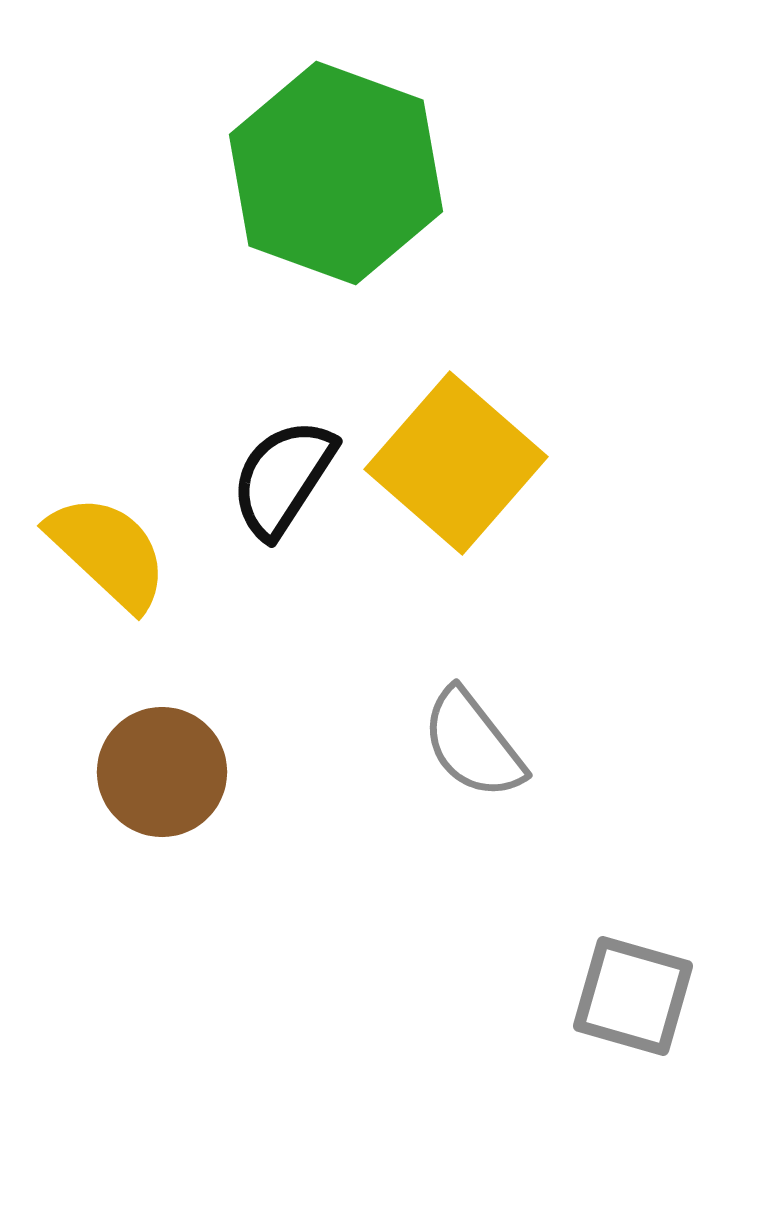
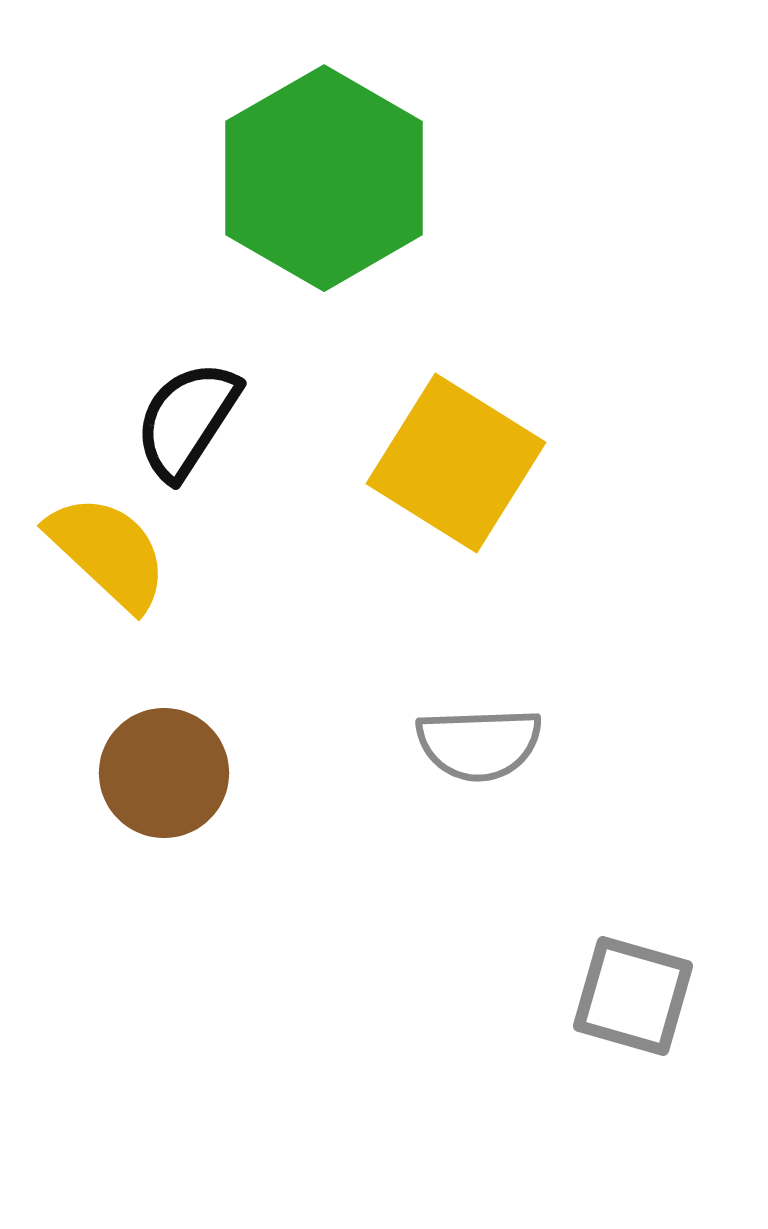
green hexagon: moved 12 px left, 5 px down; rotated 10 degrees clockwise
yellow square: rotated 9 degrees counterclockwise
black semicircle: moved 96 px left, 58 px up
gray semicircle: moved 6 px right; rotated 54 degrees counterclockwise
brown circle: moved 2 px right, 1 px down
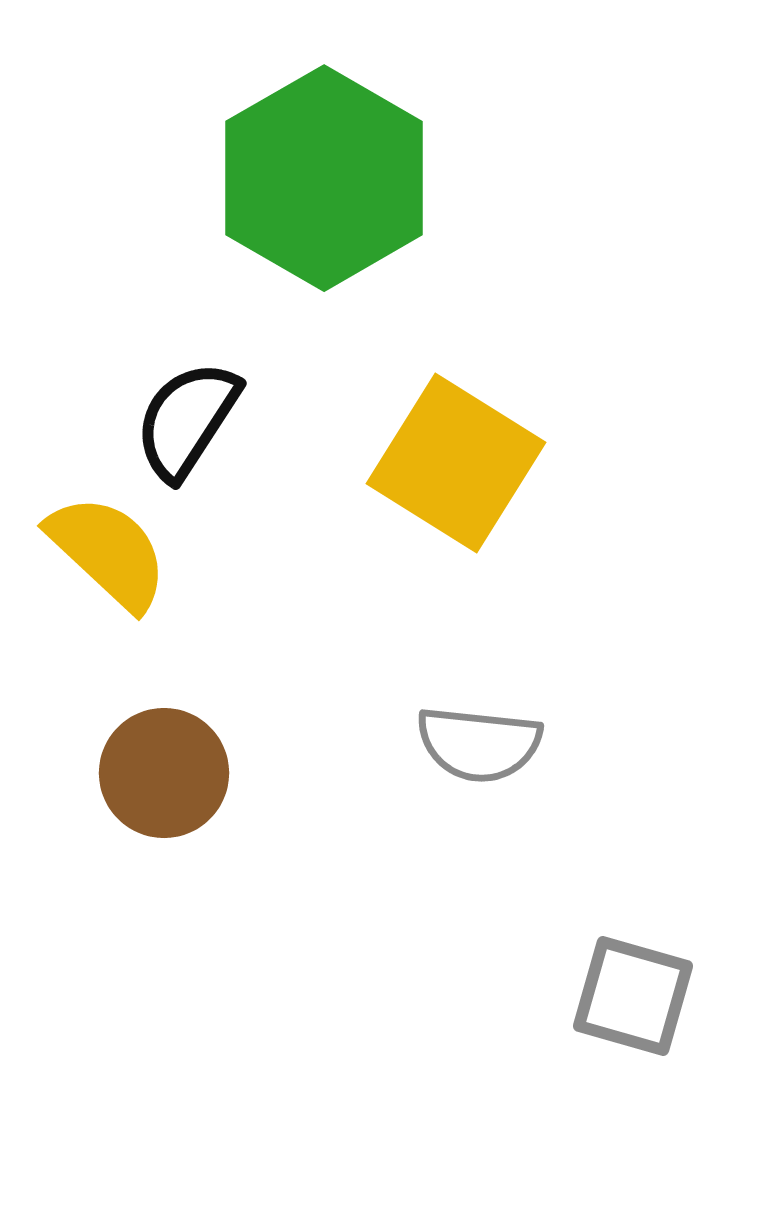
gray semicircle: rotated 8 degrees clockwise
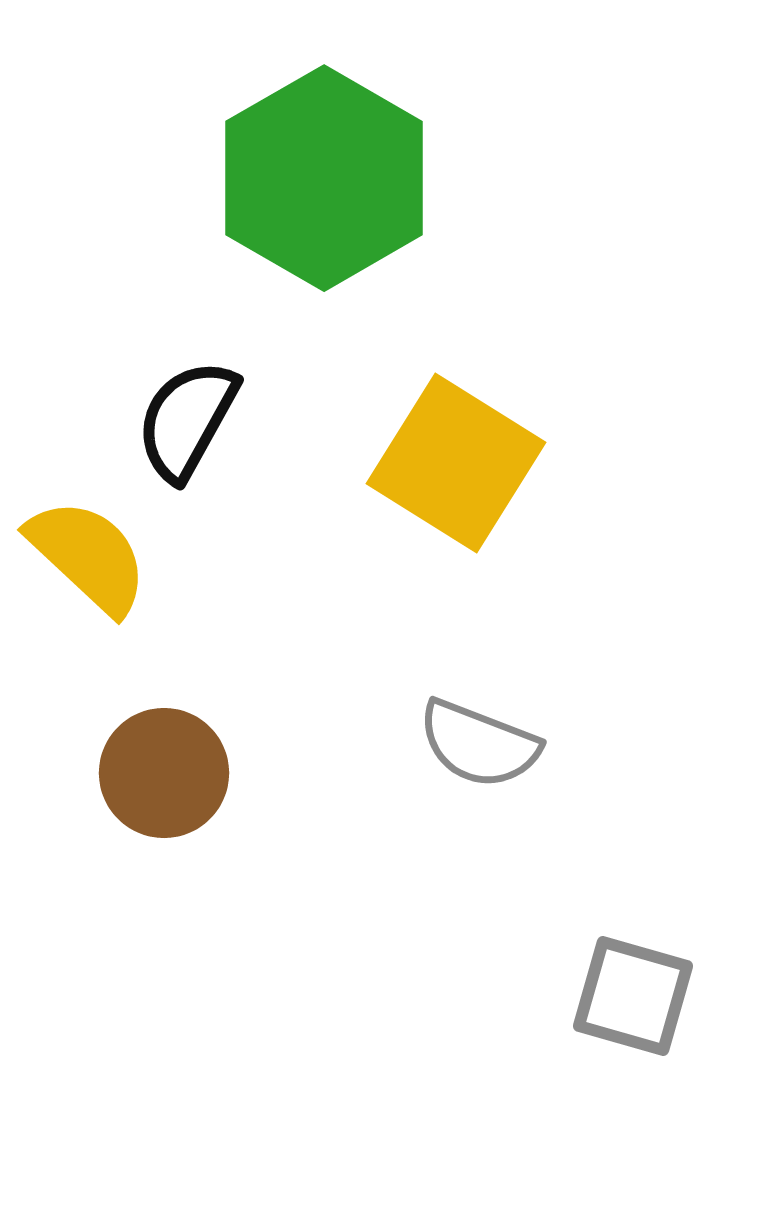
black semicircle: rotated 4 degrees counterclockwise
yellow semicircle: moved 20 px left, 4 px down
gray semicircle: rotated 15 degrees clockwise
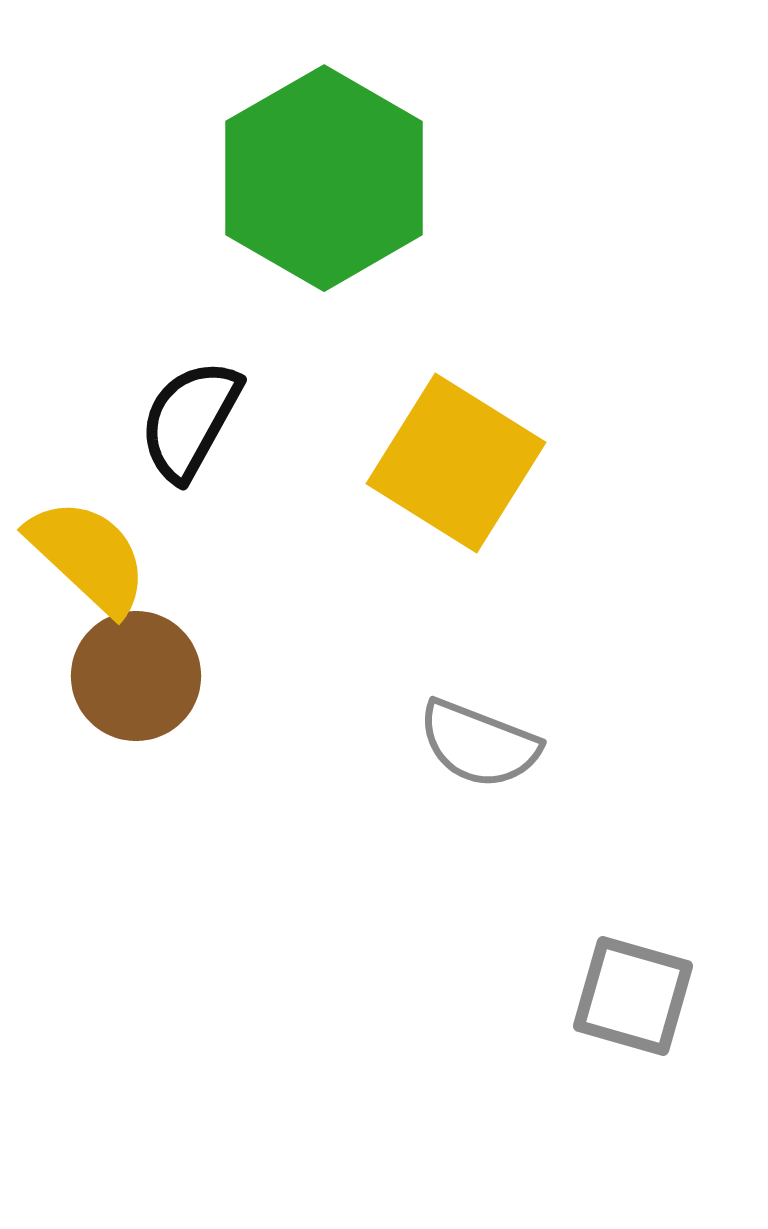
black semicircle: moved 3 px right
brown circle: moved 28 px left, 97 px up
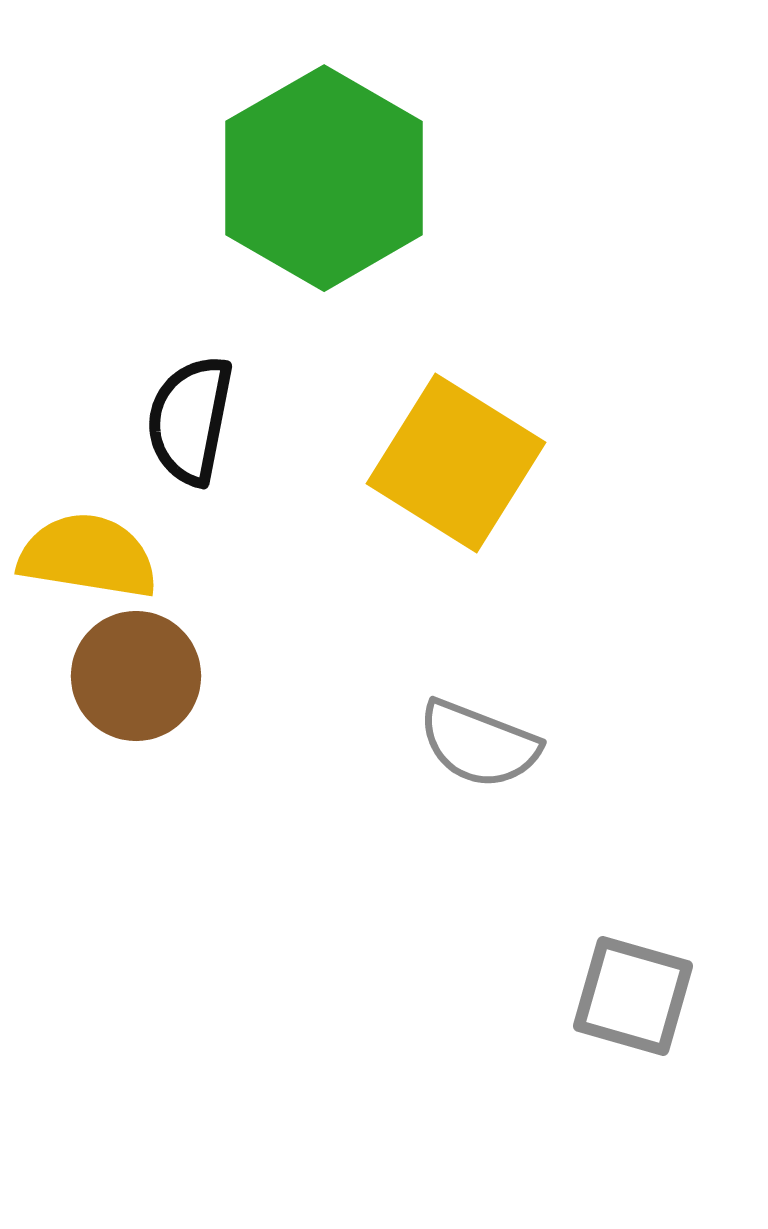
black semicircle: rotated 18 degrees counterclockwise
yellow semicircle: rotated 34 degrees counterclockwise
